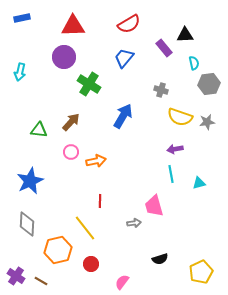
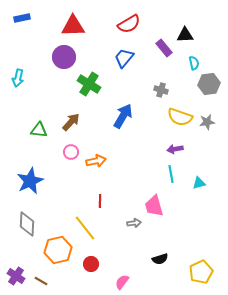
cyan arrow: moved 2 px left, 6 px down
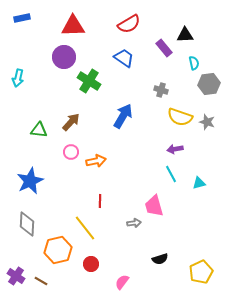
blue trapezoid: rotated 85 degrees clockwise
green cross: moved 3 px up
gray star: rotated 28 degrees clockwise
cyan line: rotated 18 degrees counterclockwise
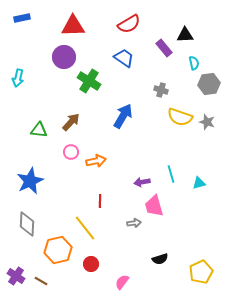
purple arrow: moved 33 px left, 33 px down
cyan line: rotated 12 degrees clockwise
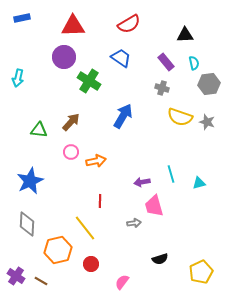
purple rectangle: moved 2 px right, 14 px down
blue trapezoid: moved 3 px left
gray cross: moved 1 px right, 2 px up
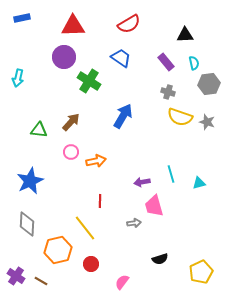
gray cross: moved 6 px right, 4 px down
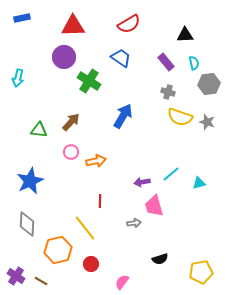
cyan line: rotated 66 degrees clockwise
yellow pentagon: rotated 15 degrees clockwise
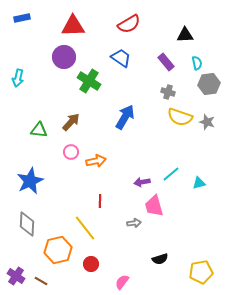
cyan semicircle: moved 3 px right
blue arrow: moved 2 px right, 1 px down
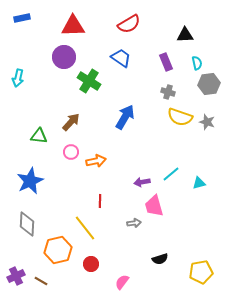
purple rectangle: rotated 18 degrees clockwise
green triangle: moved 6 px down
purple cross: rotated 30 degrees clockwise
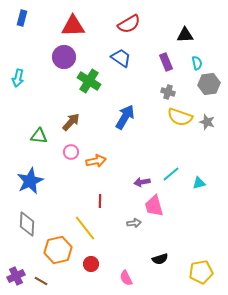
blue rectangle: rotated 63 degrees counterclockwise
pink semicircle: moved 4 px right, 4 px up; rotated 63 degrees counterclockwise
